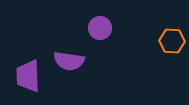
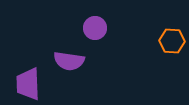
purple circle: moved 5 px left
purple trapezoid: moved 8 px down
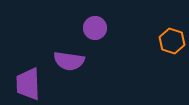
orange hexagon: rotated 15 degrees clockwise
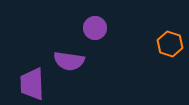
orange hexagon: moved 2 px left, 3 px down
purple trapezoid: moved 4 px right
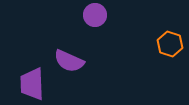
purple circle: moved 13 px up
purple semicircle: rotated 16 degrees clockwise
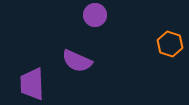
purple semicircle: moved 8 px right
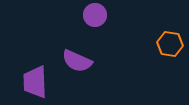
orange hexagon: rotated 10 degrees counterclockwise
purple trapezoid: moved 3 px right, 2 px up
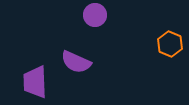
orange hexagon: rotated 15 degrees clockwise
purple semicircle: moved 1 px left, 1 px down
